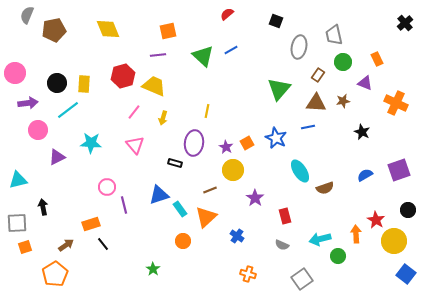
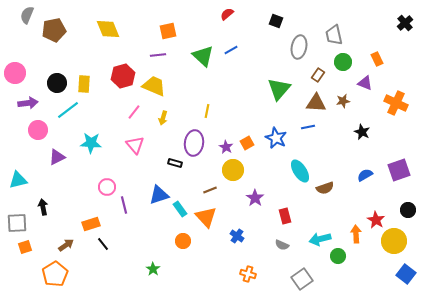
orange triangle at (206, 217): rotated 30 degrees counterclockwise
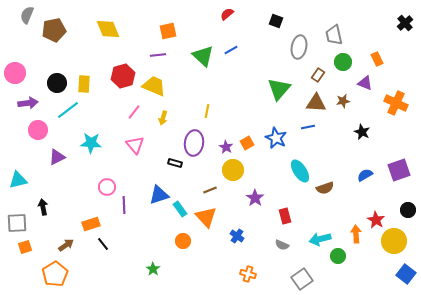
purple line at (124, 205): rotated 12 degrees clockwise
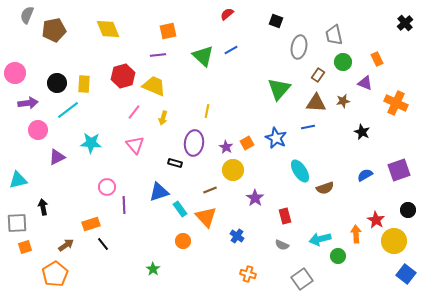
blue triangle at (159, 195): moved 3 px up
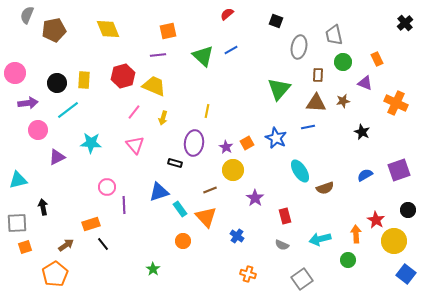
brown rectangle at (318, 75): rotated 32 degrees counterclockwise
yellow rectangle at (84, 84): moved 4 px up
green circle at (338, 256): moved 10 px right, 4 px down
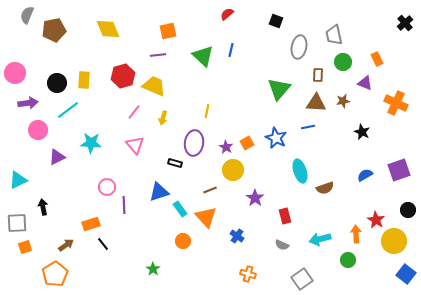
blue line at (231, 50): rotated 48 degrees counterclockwise
cyan ellipse at (300, 171): rotated 15 degrees clockwise
cyan triangle at (18, 180): rotated 12 degrees counterclockwise
